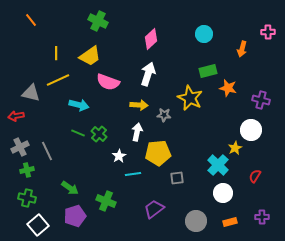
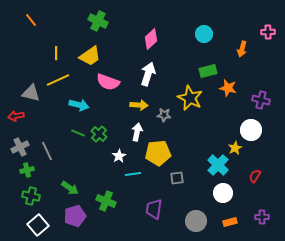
green cross at (27, 198): moved 4 px right, 2 px up
purple trapezoid at (154, 209): rotated 45 degrees counterclockwise
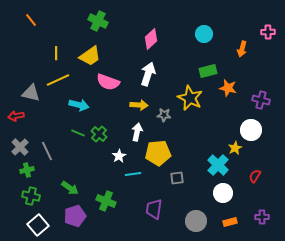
gray cross at (20, 147): rotated 18 degrees counterclockwise
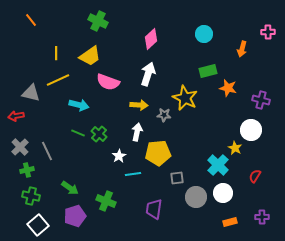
yellow star at (190, 98): moved 5 px left
yellow star at (235, 148): rotated 16 degrees counterclockwise
gray circle at (196, 221): moved 24 px up
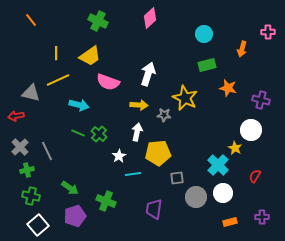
pink diamond at (151, 39): moved 1 px left, 21 px up
green rectangle at (208, 71): moved 1 px left, 6 px up
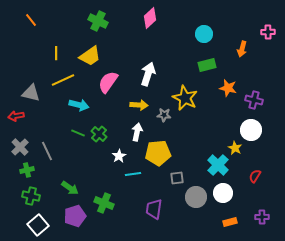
yellow line at (58, 80): moved 5 px right
pink semicircle at (108, 82): rotated 105 degrees clockwise
purple cross at (261, 100): moved 7 px left
green cross at (106, 201): moved 2 px left, 2 px down
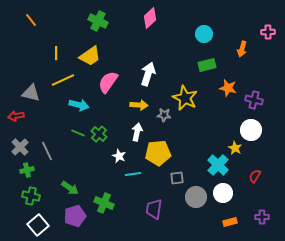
white star at (119, 156): rotated 16 degrees counterclockwise
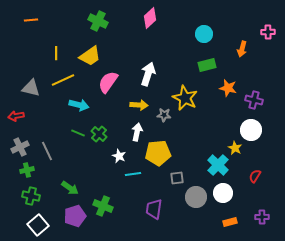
orange line at (31, 20): rotated 56 degrees counterclockwise
gray triangle at (31, 93): moved 5 px up
gray cross at (20, 147): rotated 18 degrees clockwise
green cross at (104, 203): moved 1 px left, 3 px down
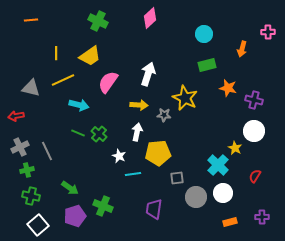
white circle at (251, 130): moved 3 px right, 1 px down
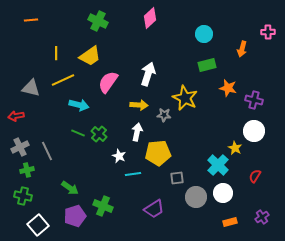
green cross at (31, 196): moved 8 px left
purple trapezoid at (154, 209): rotated 130 degrees counterclockwise
purple cross at (262, 217): rotated 32 degrees counterclockwise
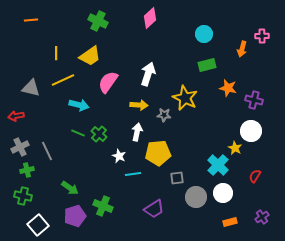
pink cross at (268, 32): moved 6 px left, 4 px down
white circle at (254, 131): moved 3 px left
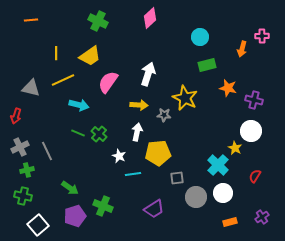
cyan circle at (204, 34): moved 4 px left, 3 px down
red arrow at (16, 116): rotated 63 degrees counterclockwise
